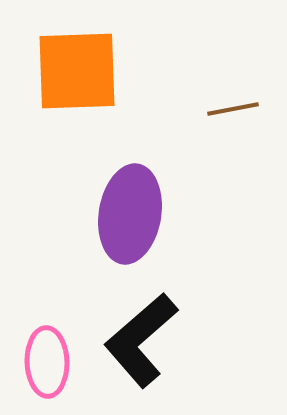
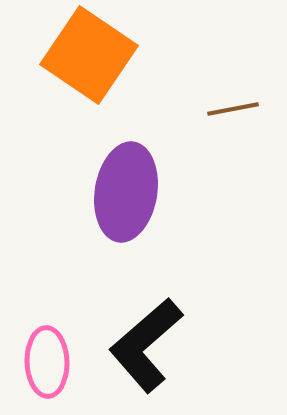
orange square: moved 12 px right, 16 px up; rotated 36 degrees clockwise
purple ellipse: moved 4 px left, 22 px up
black L-shape: moved 5 px right, 5 px down
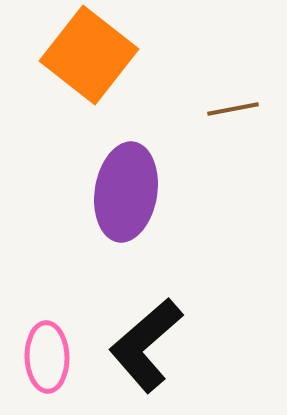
orange square: rotated 4 degrees clockwise
pink ellipse: moved 5 px up
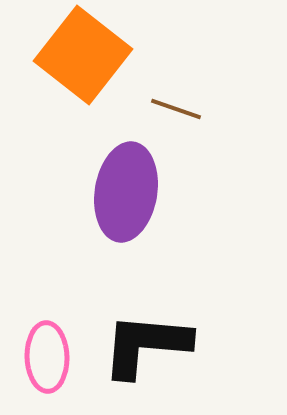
orange square: moved 6 px left
brown line: moved 57 px left; rotated 30 degrees clockwise
black L-shape: rotated 46 degrees clockwise
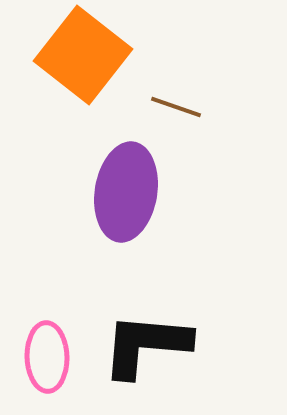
brown line: moved 2 px up
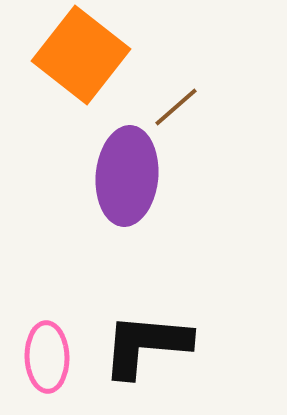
orange square: moved 2 px left
brown line: rotated 60 degrees counterclockwise
purple ellipse: moved 1 px right, 16 px up; rotated 4 degrees counterclockwise
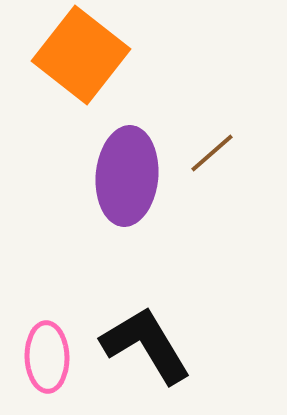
brown line: moved 36 px right, 46 px down
black L-shape: rotated 54 degrees clockwise
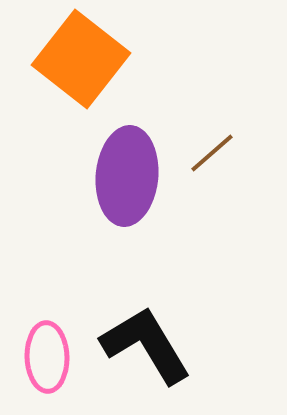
orange square: moved 4 px down
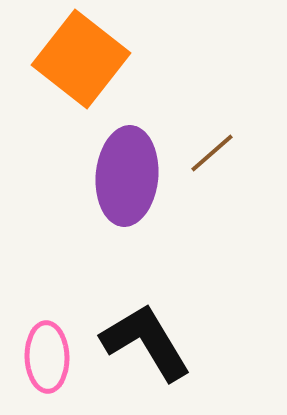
black L-shape: moved 3 px up
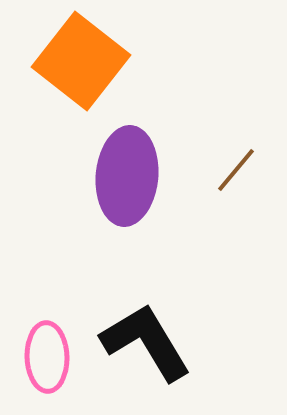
orange square: moved 2 px down
brown line: moved 24 px right, 17 px down; rotated 9 degrees counterclockwise
